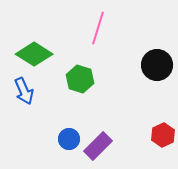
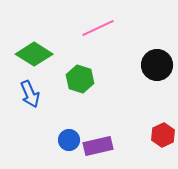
pink line: rotated 48 degrees clockwise
blue arrow: moved 6 px right, 3 px down
blue circle: moved 1 px down
purple rectangle: rotated 32 degrees clockwise
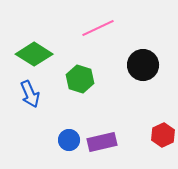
black circle: moved 14 px left
purple rectangle: moved 4 px right, 4 px up
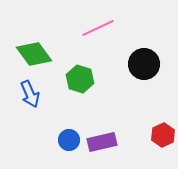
green diamond: rotated 21 degrees clockwise
black circle: moved 1 px right, 1 px up
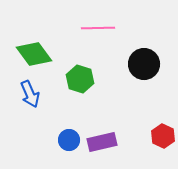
pink line: rotated 24 degrees clockwise
red hexagon: moved 1 px down; rotated 10 degrees counterclockwise
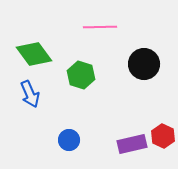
pink line: moved 2 px right, 1 px up
green hexagon: moved 1 px right, 4 px up
purple rectangle: moved 30 px right, 2 px down
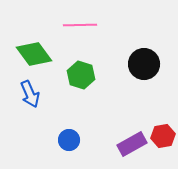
pink line: moved 20 px left, 2 px up
red hexagon: rotated 25 degrees clockwise
purple rectangle: rotated 16 degrees counterclockwise
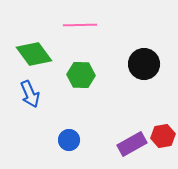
green hexagon: rotated 16 degrees counterclockwise
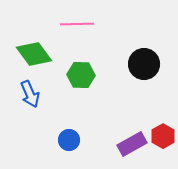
pink line: moved 3 px left, 1 px up
red hexagon: rotated 20 degrees counterclockwise
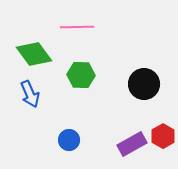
pink line: moved 3 px down
black circle: moved 20 px down
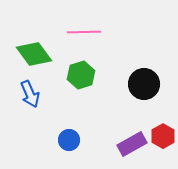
pink line: moved 7 px right, 5 px down
green hexagon: rotated 20 degrees counterclockwise
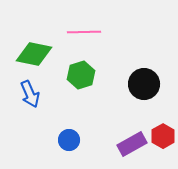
green diamond: rotated 42 degrees counterclockwise
